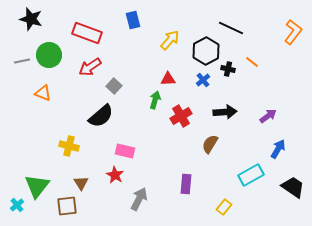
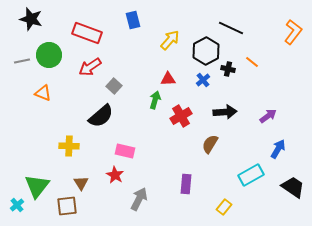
yellow cross: rotated 12 degrees counterclockwise
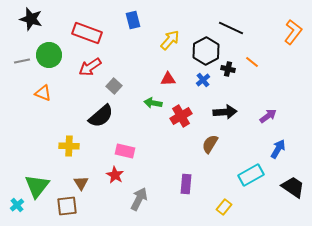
green arrow: moved 2 px left, 3 px down; rotated 96 degrees counterclockwise
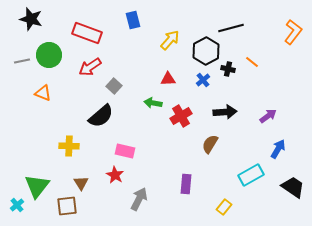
black line: rotated 40 degrees counterclockwise
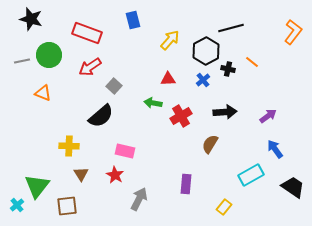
blue arrow: moved 3 px left; rotated 66 degrees counterclockwise
brown triangle: moved 9 px up
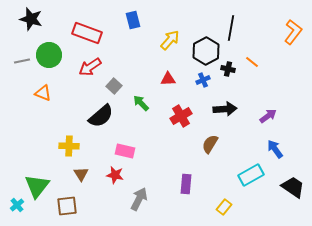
black line: rotated 65 degrees counterclockwise
blue cross: rotated 16 degrees clockwise
green arrow: moved 12 px left; rotated 36 degrees clockwise
black arrow: moved 3 px up
red star: rotated 18 degrees counterclockwise
